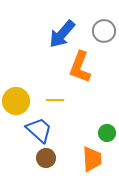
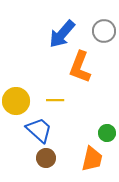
orange trapezoid: rotated 16 degrees clockwise
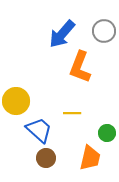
yellow line: moved 17 px right, 13 px down
orange trapezoid: moved 2 px left, 1 px up
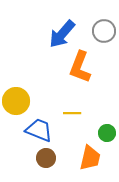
blue trapezoid: rotated 20 degrees counterclockwise
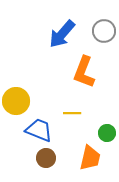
orange L-shape: moved 4 px right, 5 px down
